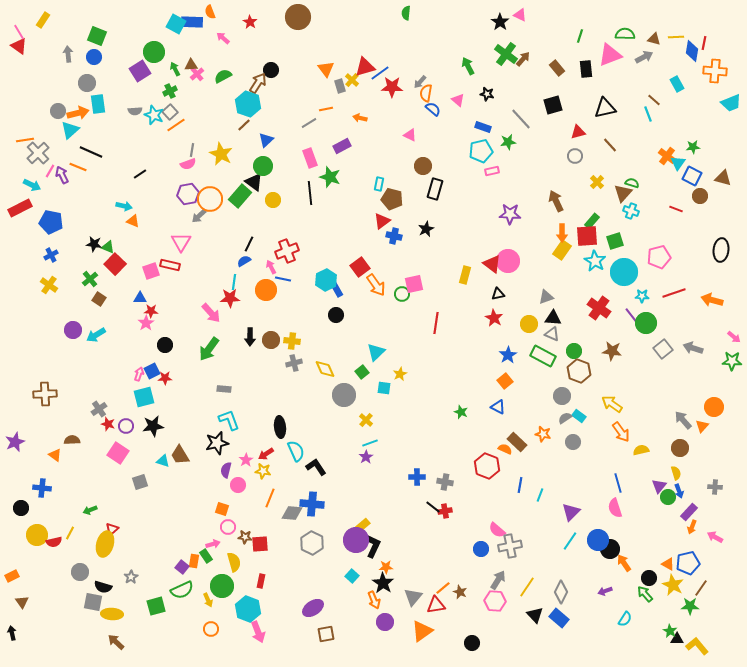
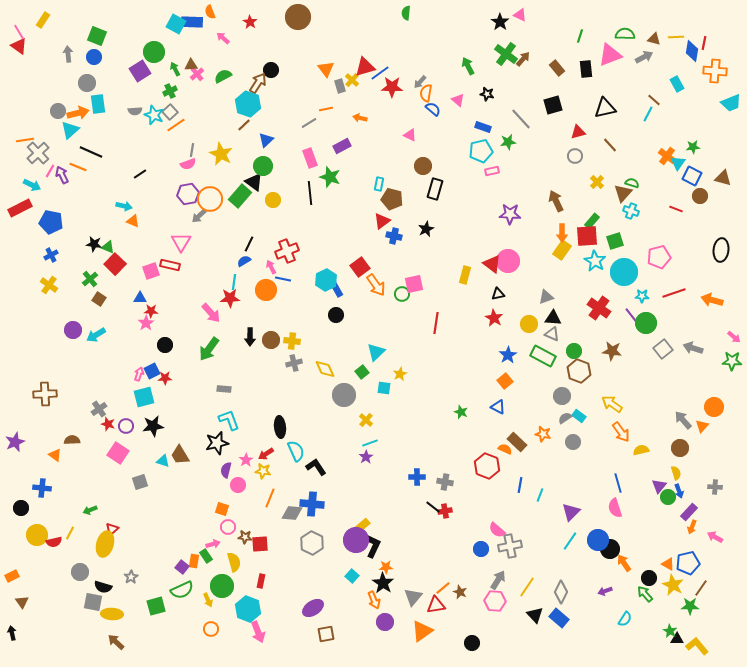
cyan line at (648, 114): rotated 49 degrees clockwise
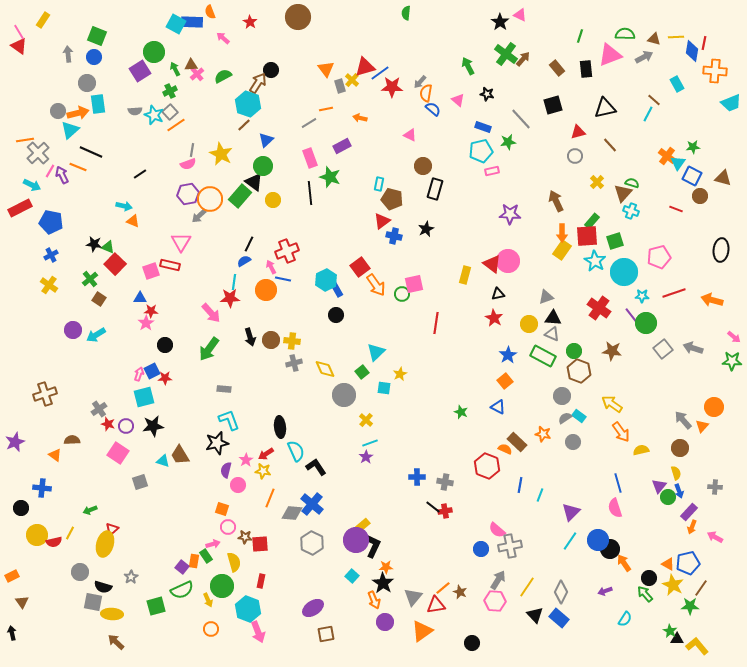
black arrow at (250, 337): rotated 18 degrees counterclockwise
brown cross at (45, 394): rotated 15 degrees counterclockwise
blue cross at (312, 504): rotated 35 degrees clockwise
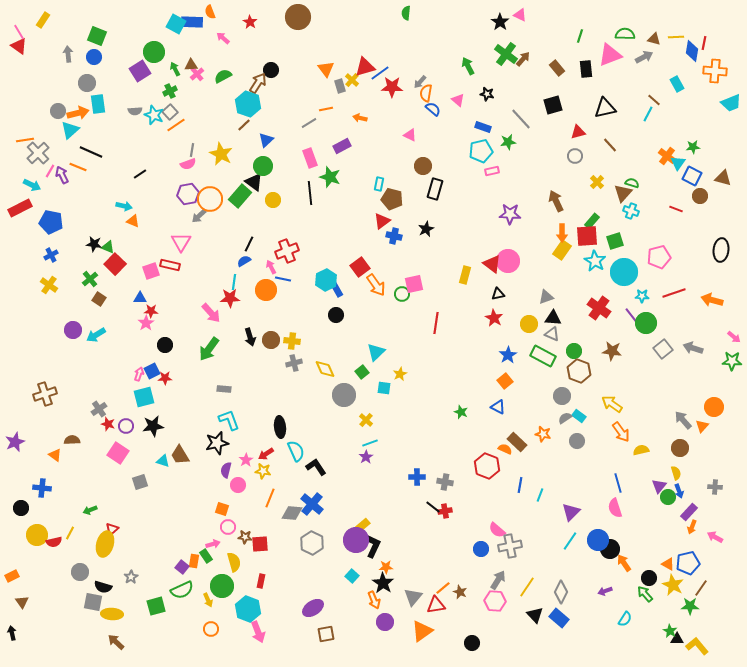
gray circle at (573, 442): moved 4 px right, 1 px up
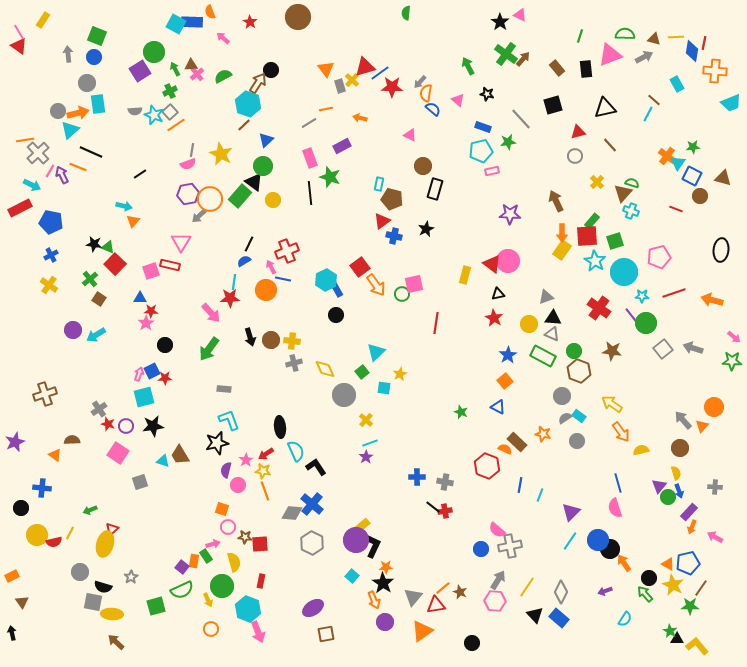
orange triangle at (133, 221): rotated 48 degrees clockwise
orange line at (270, 498): moved 5 px left, 7 px up; rotated 42 degrees counterclockwise
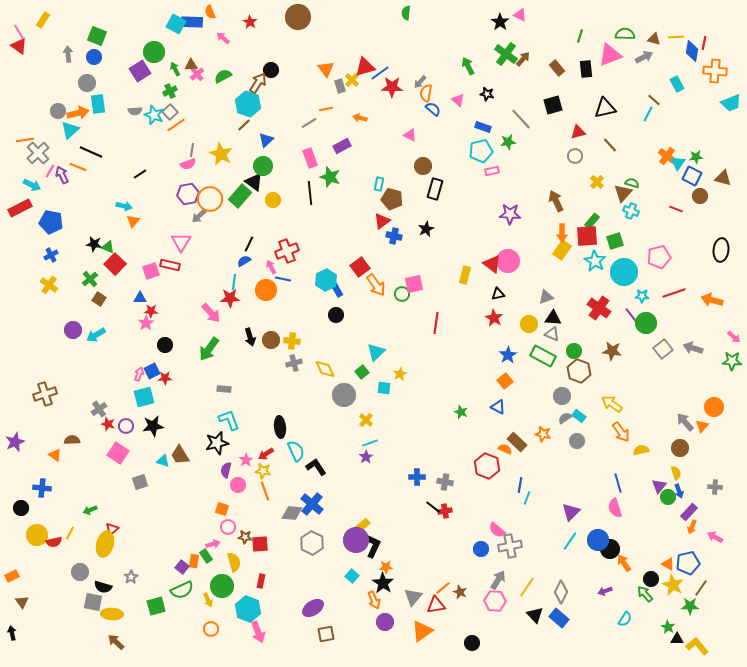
green star at (693, 147): moved 3 px right, 10 px down
gray arrow at (683, 420): moved 2 px right, 2 px down
cyan line at (540, 495): moved 13 px left, 3 px down
black circle at (649, 578): moved 2 px right, 1 px down
green star at (670, 631): moved 2 px left, 4 px up
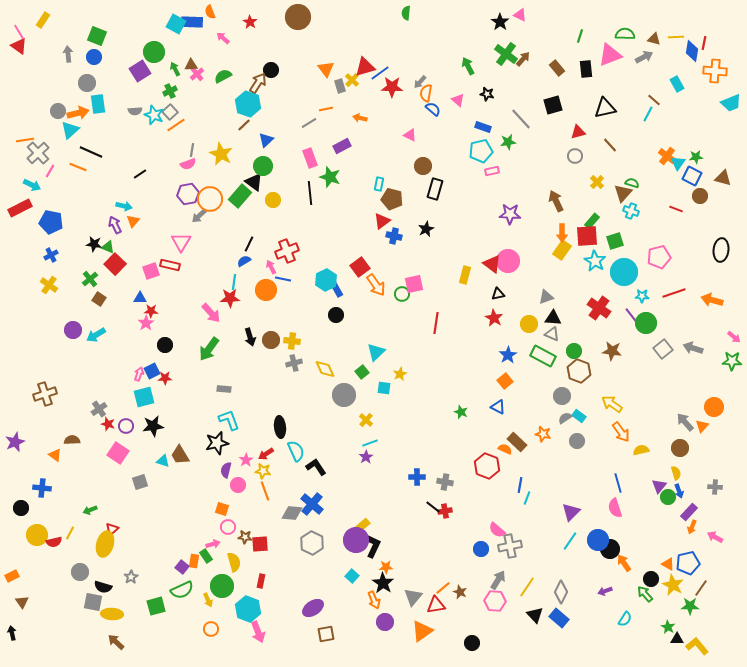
purple arrow at (62, 175): moved 53 px right, 50 px down
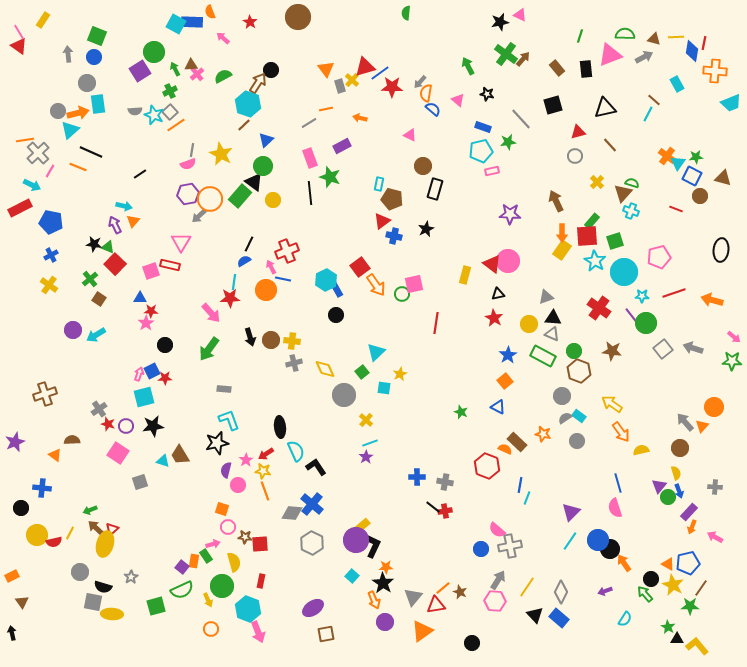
black star at (500, 22): rotated 24 degrees clockwise
brown arrow at (116, 642): moved 20 px left, 114 px up
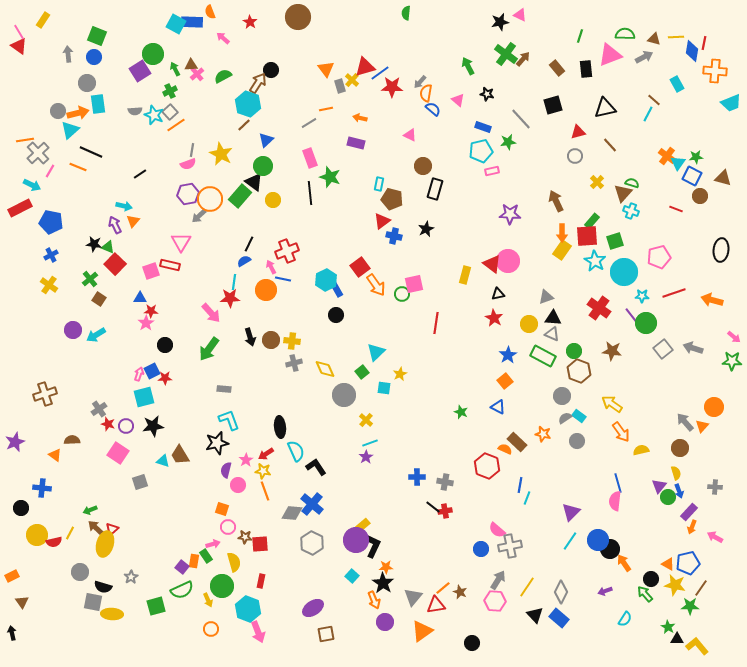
green circle at (154, 52): moved 1 px left, 2 px down
purple rectangle at (342, 146): moved 14 px right, 3 px up; rotated 42 degrees clockwise
pink semicircle at (615, 508): moved 7 px up; rotated 24 degrees clockwise
yellow star at (673, 585): moved 2 px right; rotated 15 degrees counterclockwise
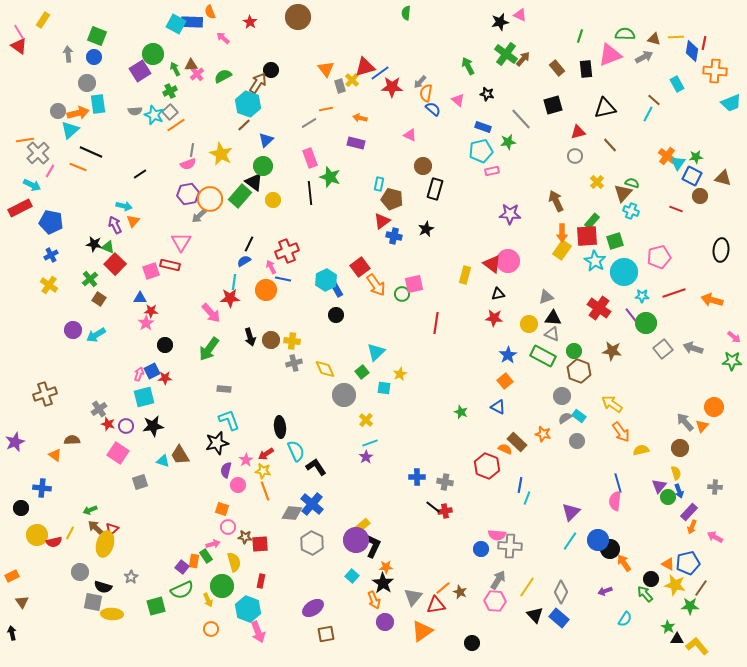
red star at (494, 318): rotated 24 degrees counterclockwise
pink semicircle at (497, 530): moved 5 px down; rotated 36 degrees counterclockwise
gray cross at (510, 546): rotated 15 degrees clockwise
